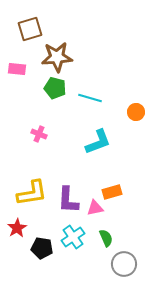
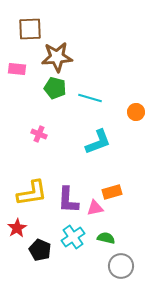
brown square: rotated 15 degrees clockwise
green semicircle: rotated 54 degrees counterclockwise
black pentagon: moved 2 px left, 2 px down; rotated 15 degrees clockwise
gray circle: moved 3 px left, 2 px down
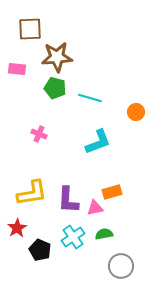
green semicircle: moved 2 px left, 4 px up; rotated 24 degrees counterclockwise
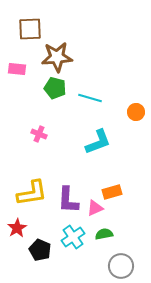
pink triangle: rotated 12 degrees counterclockwise
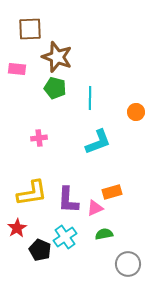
brown star: rotated 24 degrees clockwise
cyan line: rotated 75 degrees clockwise
pink cross: moved 4 px down; rotated 28 degrees counterclockwise
cyan cross: moved 8 px left
gray circle: moved 7 px right, 2 px up
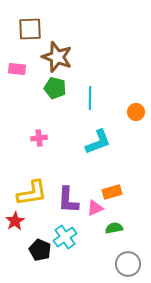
red star: moved 2 px left, 7 px up
green semicircle: moved 10 px right, 6 px up
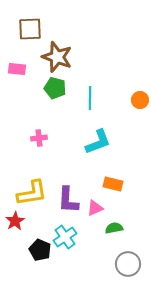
orange circle: moved 4 px right, 12 px up
orange rectangle: moved 1 px right, 8 px up; rotated 30 degrees clockwise
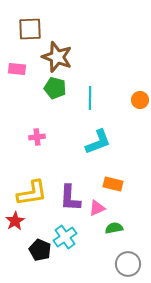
pink cross: moved 2 px left, 1 px up
purple L-shape: moved 2 px right, 2 px up
pink triangle: moved 2 px right
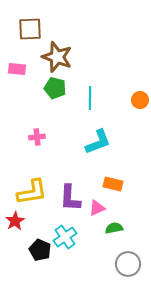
yellow L-shape: moved 1 px up
